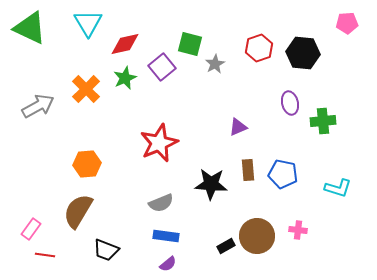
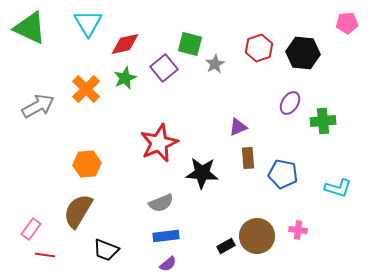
purple square: moved 2 px right, 1 px down
purple ellipse: rotated 45 degrees clockwise
brown rectangle: moved 12 px up
black star: moved 9 px left, 11 px up
blue rectangle: rotated 15 degrees counterclockwise
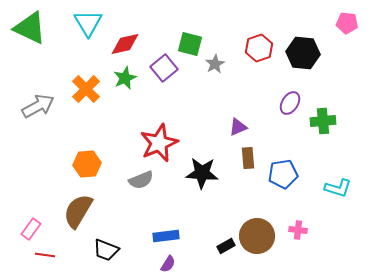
pink pentagon: rotated 10 degrees clockwise
blue pentagon: rotated 20 degrees counterclockwise
gray semicircle: moved 20 px left, 23 px up
purple semicircle: rotated 18 degrees counterclockwise
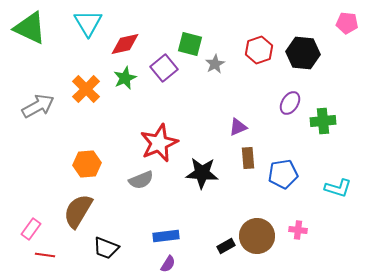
red hexagon: moved 2 px down
black trapezoid: moved 2 px up
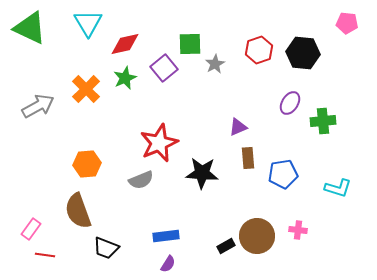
green square: rotated 15 degrees counterclockwise
brown semicircle: rotated 51 degrees counterclockwise
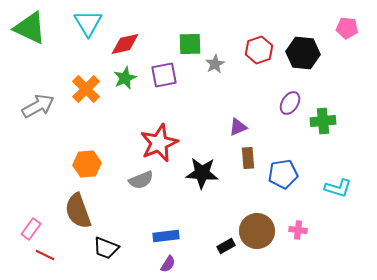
pink pentagon: moved 5 px down
purple square: moved 7 px down; rotated 28 degrees clockwise
brown circle: moved 5 px up
red line: rotated 18 degrees clockwise
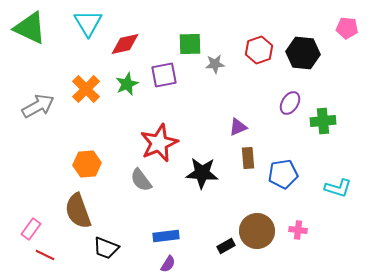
gray star: rotated 24 degrees clockwise
green star: moved 2 px right, 6 px down
gray semicircle: rotated 75 degrees clockwise
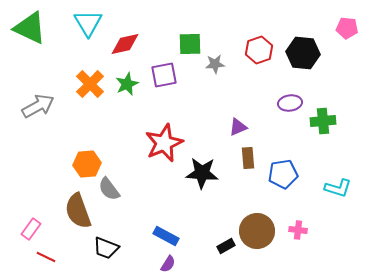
orange cross: moved 4 px right, 5 px up
purple ellipse: rotated 50 degrees clockwise
red star: moved 5 px right
gray semicircle: moved 32 px left, 9 px down
blue rectangle: rotated 35 degrees clockwise
red line: moved 1 px right, 2 px down
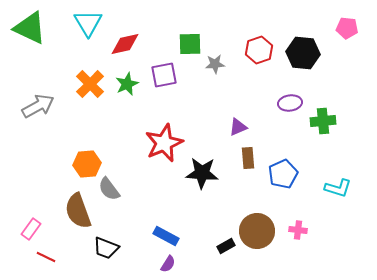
blue pentagon: rotated 16 degrees counterclockwise
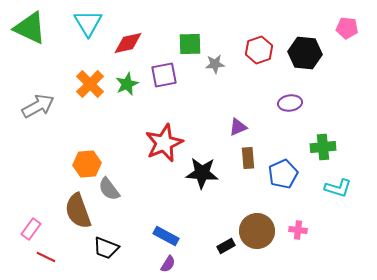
red diamond: moved 3 px right, 1 px up
black hexagon: moved 2 px right
green cross: moved 26 px down
